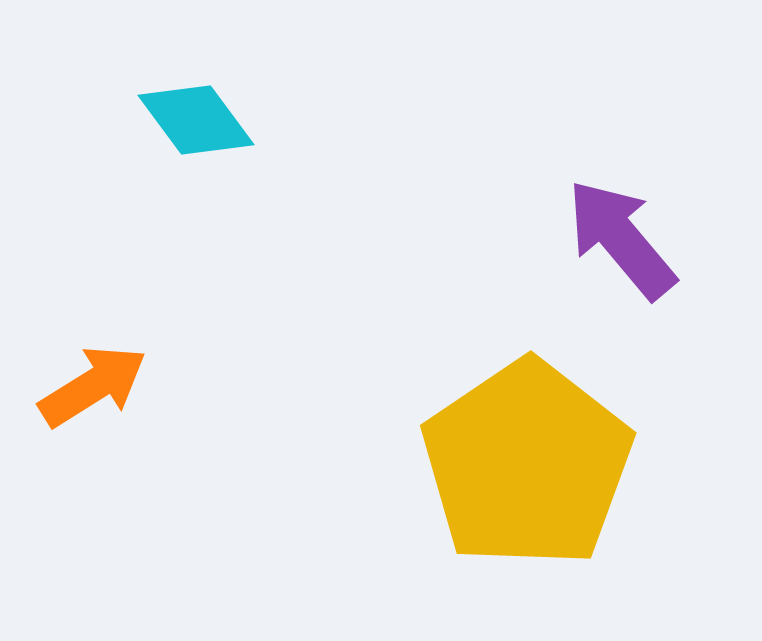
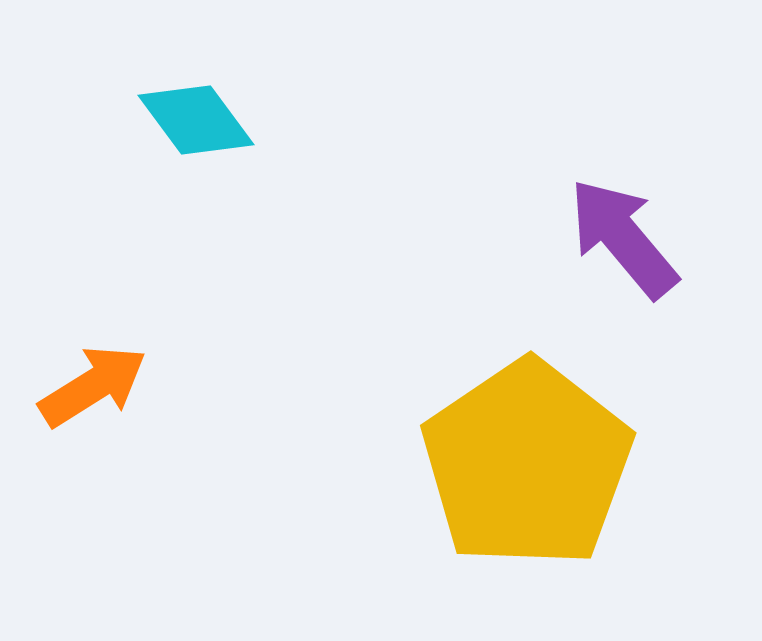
purple arrow: moved 2 px right, 1 px up
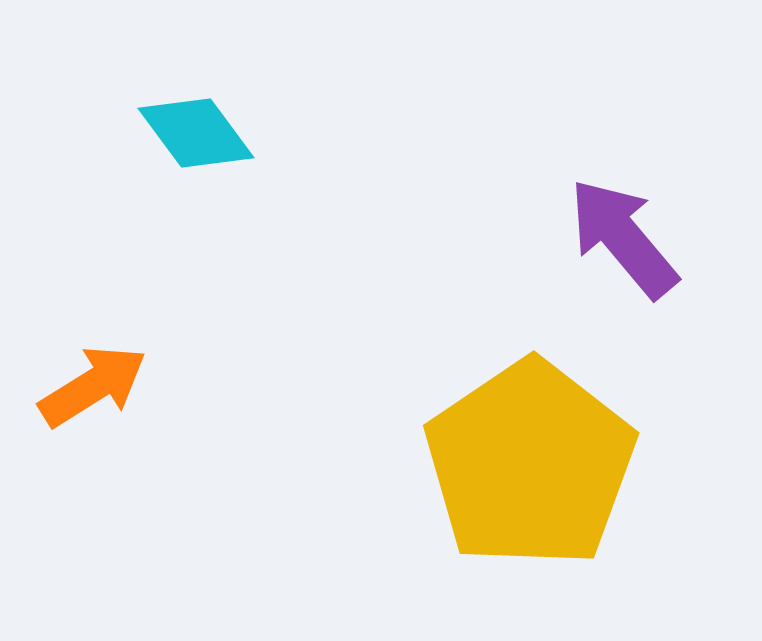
cyan diamond: moved 13 px down
yellow pentagon: moved 3 px right
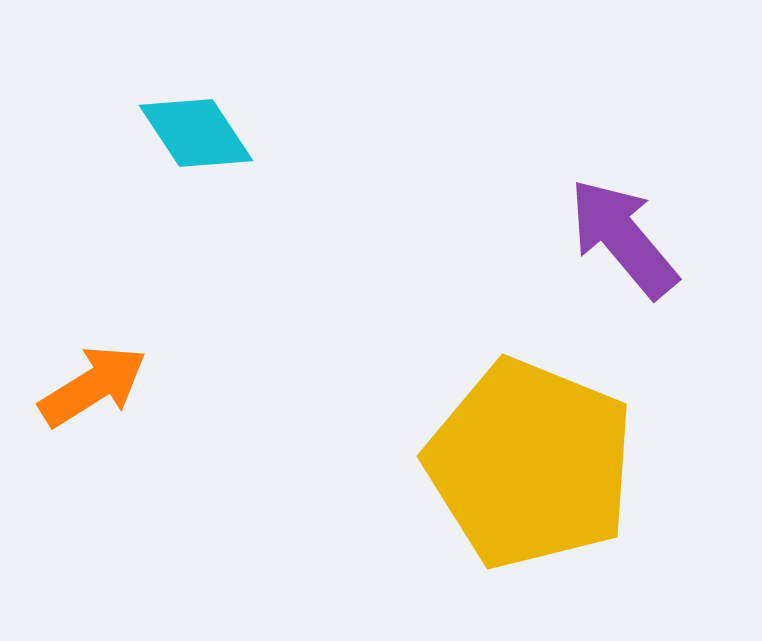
cyan diamond: rotated 3 degrees clockwise
yellow pentagon: rotated 16 degrees counterclockwise
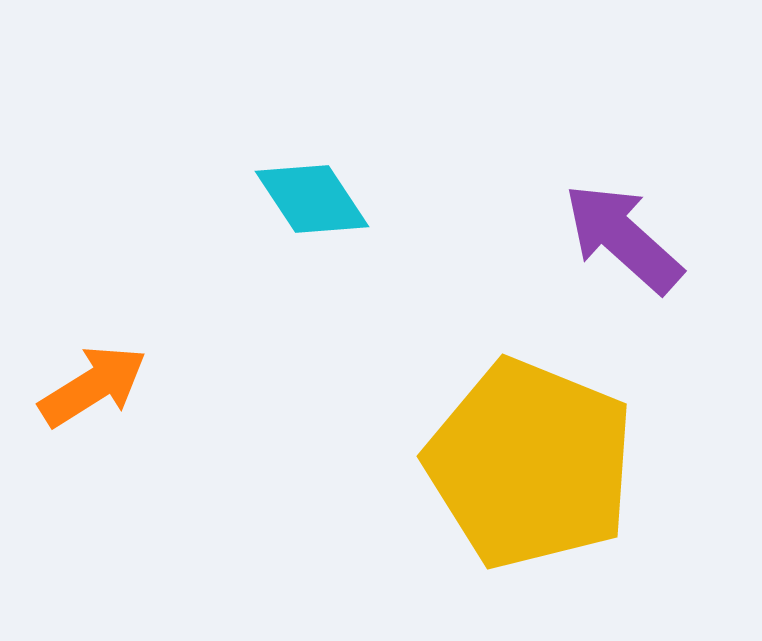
cyan diamond: moved 116 px right, 66 px down
purple arrow: rotated 8 degrees counterclockwise
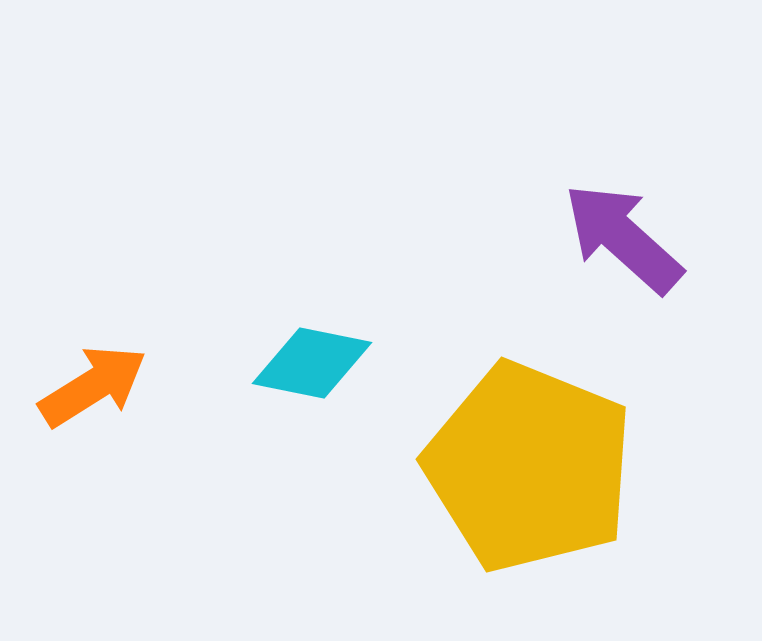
cyan diamond: moved 164 px down; rotated 45 degrees counterclockwise
yellow pentagon: moved 1 px left, 3 px down
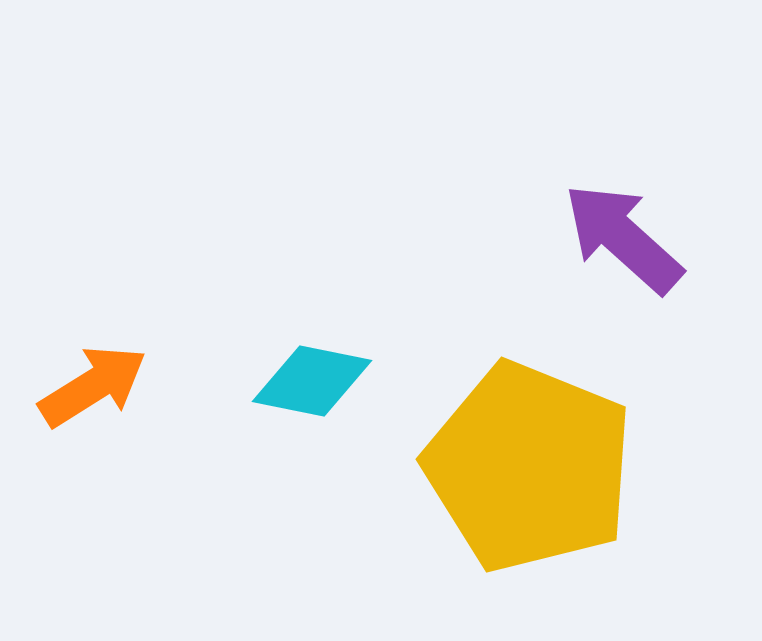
cyan diamond: moved 18 px down
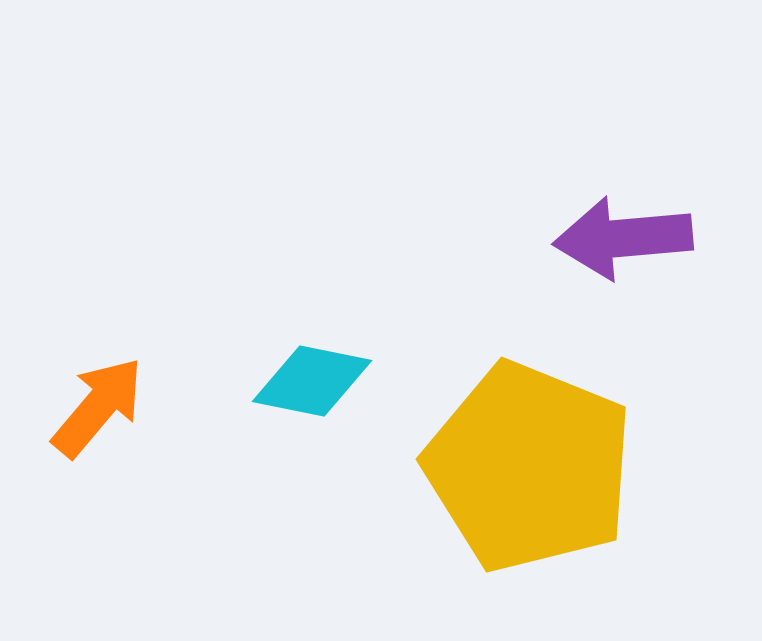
purple arrow: rotated 47 degrees counterclockwise
orange arrow: moved 5 px right, 21 px down; rotated 18 degrees counterclockwise
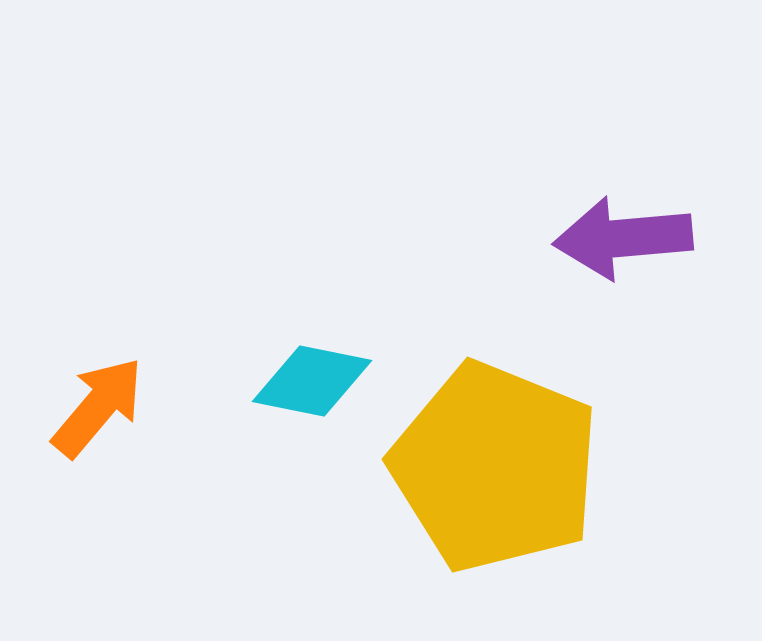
yellow pentagon: moved 34 px left
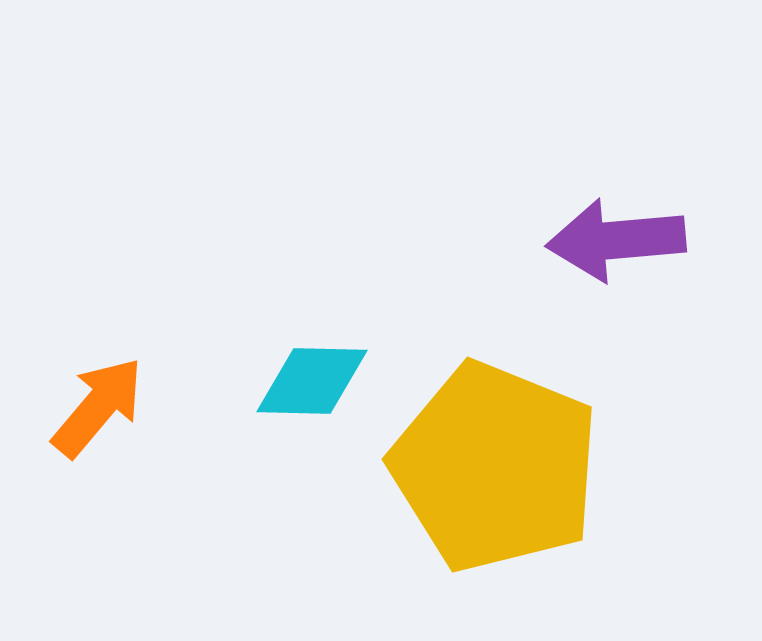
purple arrow: moved 7 px left, 2 px down
cyan diamond: rotated 10 degrees counterclockwise
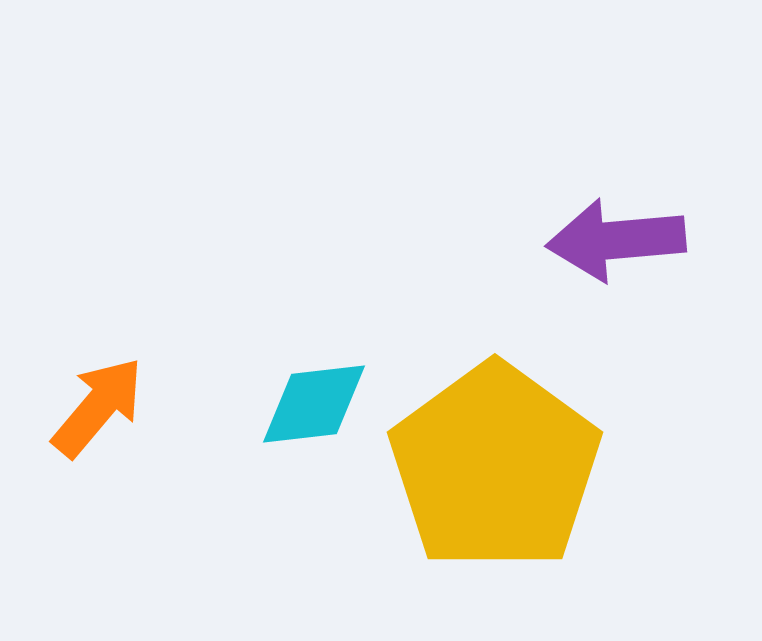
cyan diamond: moved 2 px right, 23 px down; rotated 8 degrees counterclockwise
yellow pentagon: rotated 14 degrees clockwise
